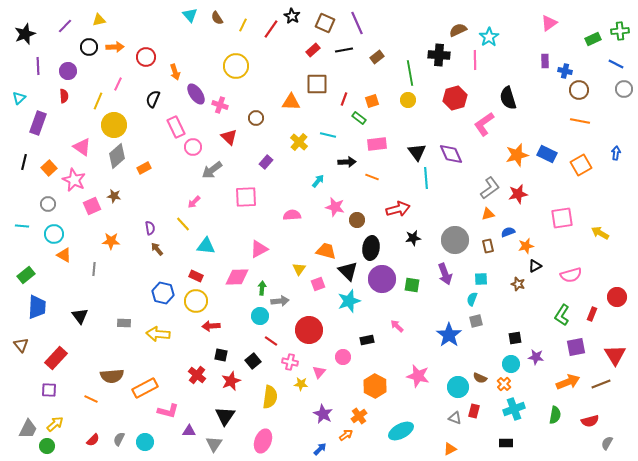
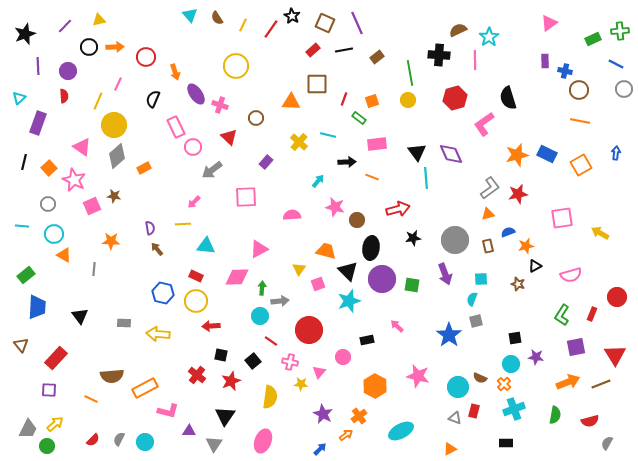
yellow line at (183, 224): rotated 49 degrees counterclockwise
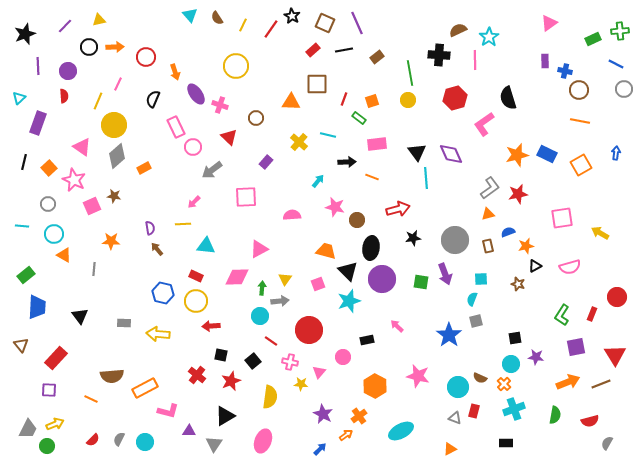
yellow triangle at (299, 269): moved 14 px left, 10 px down
pink semicircle at (571, 275): moved 1 px left, 8 px up
green square at (412, 285): moved 9 px right, 3 px up
black triangle at (225, 416): rotated 25 degrees clockwise
yellow arrow at (55, 424): rotated 18 degrees clockwise
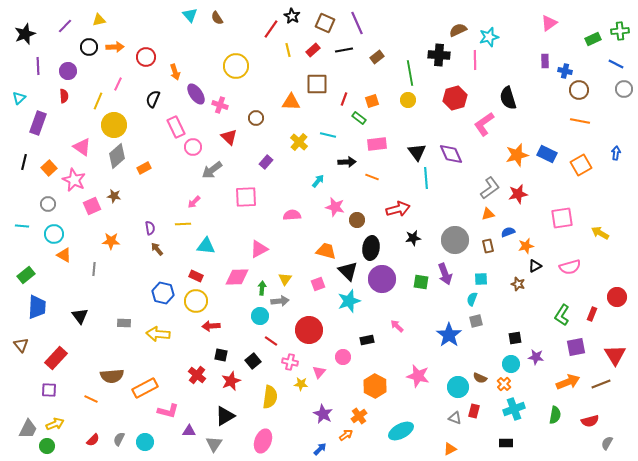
yellow line at (243, 25): moved 45 px right, 25 px down; rotated 40 degrees counterclockwise
cyan star at (489, 37): rotated 18 degrees clockwise
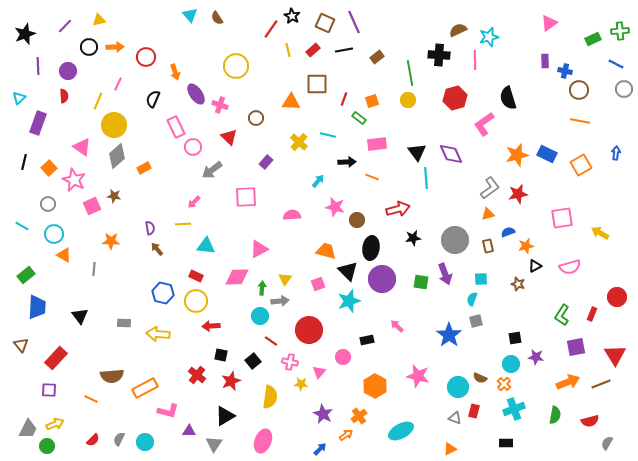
purple line at (357, 23): moved 3 px left, 1 px up
cyan line at (22, 226): rotated 24 degrees clockwise
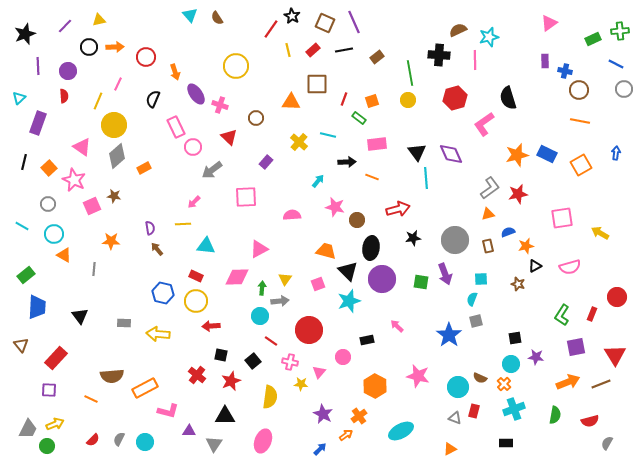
black triangle at (225, 416): rotated 30 degrees clockwise
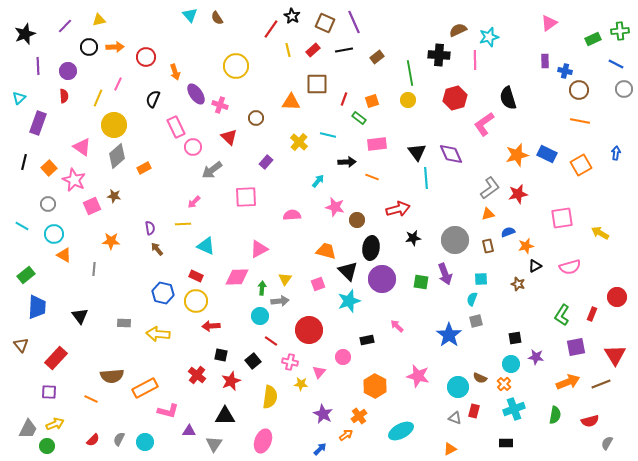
yellow line at (98, 101): moved 3 px up
cyan triangle at (206, 246): rotated 18 degrees clockwise
purple square at (49, 390): moved 2 px down
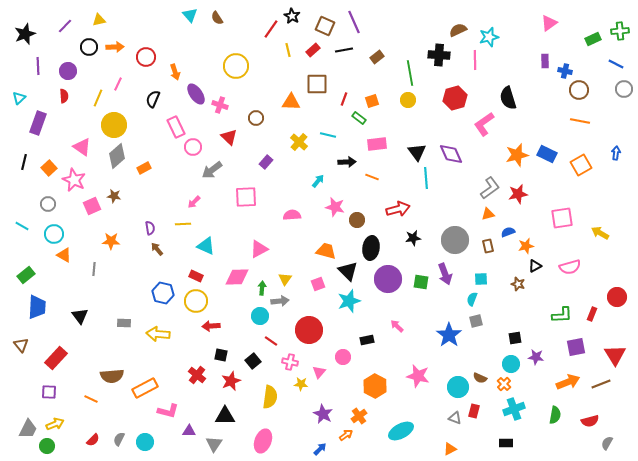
brown square at (325, 23): moved 3 px down
purple circle at (382, 279): moved 6 px right
green L-shape at (562, 315): rotated 125 degrees counterclockwise
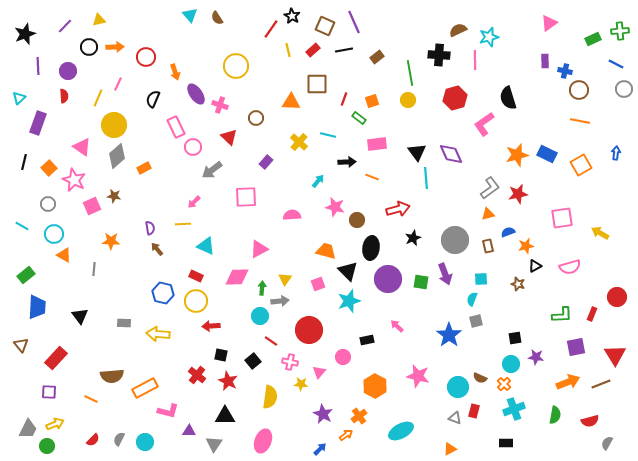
black star at (413, 238): rotated 14 degrees counterclockwise
red star at (231, 381): moved 3 px left; rotated 24 degrees counterclockwise
